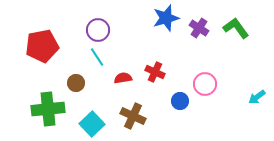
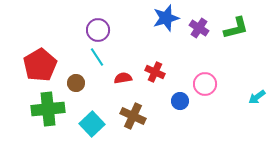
green L-shape: rotated 112 degrees clockwise
red pentagon: moved 2 px left, 19 px down; rotated 20 degrees counterclockwise
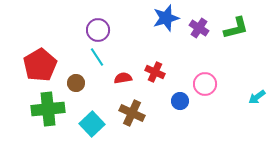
brown cross: moved 1 px left, 3 px up
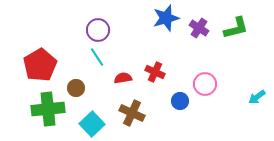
brown circle: moved 5 px down
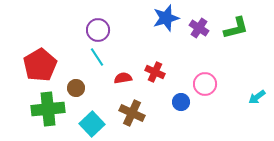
blue circle: moved 1 px right, 1 px down
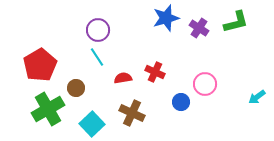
green L-shape: moved 6 px up
green cross: rotated 24 degrees counterclockwise
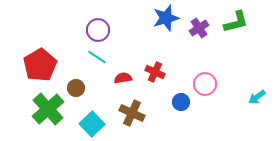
purple cross: rotated 24 degrees clockwise
cyan line: rotated 24 degrees counterclockwise
green cross: rotated 12 degrees counterclockwise
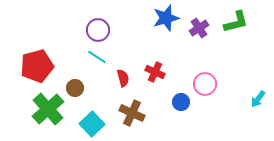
red pentagon: moved 3 px left, 1 px down; rotated 16 degrees clockwise
red semicircle: rotated 84 degrees clockwise
brown circle: moved 1 px left
cyan arrow: moved 1 px right, 2 px down; rotated 18 degrees counterclockwise
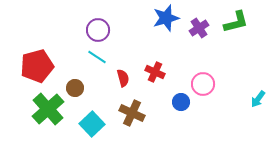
pink circle: moved 2 px left
